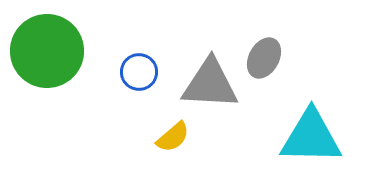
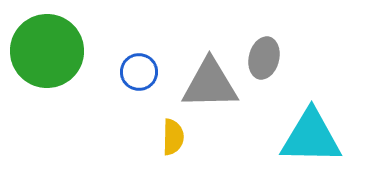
gray ellipse: rotated 15 degrees counterclockwise
gray triangle: rotated 4 degrees counterclockwise
yellow semicircle: rotated 48 degrees counterclockwise
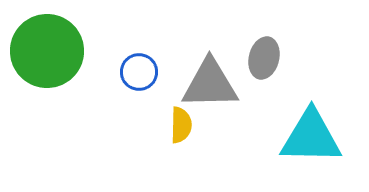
yellow semicircle: moved 8 px right, 12 px up
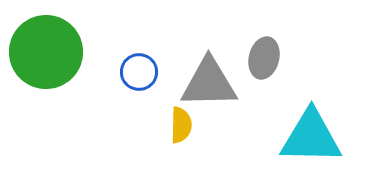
green circle: moved 1 px left, 1 px down
gray triangle: moved 1 px left, 1 px up
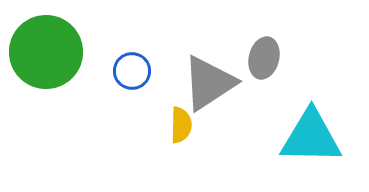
blue circle: moved 7 px left, 1 px up
gray triangle: rotated 32 degrees counterclockwise
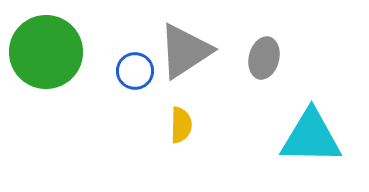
blue circle: moved 3 px right
gray triangle: moved 24 px left, 32 px up
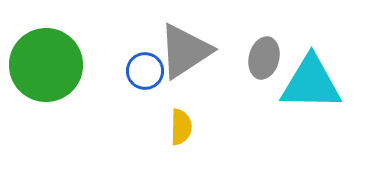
green circle: moved 13 px down
blue circle: moved 10 px right
yellow semicircle: moved 2 px down
cyan triangle: moved 54 px up
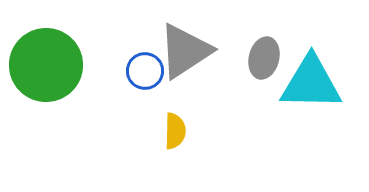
yellow semicircle: moved 6 px left, 4 px down
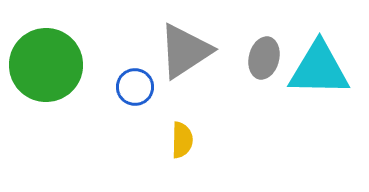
blue circle: moved 10 px left, 16 px down
cyan triangle: moved 8 px right, 14 px up
yellow semicircle: moved 7 px right, 9 px down
